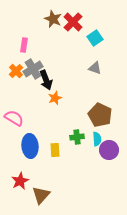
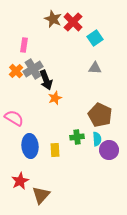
gray triangle: rotated 16 degrees counterclockwise
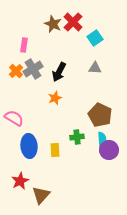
brown star: moved 5 px down
black arrow: moved 13 px right, 8 px up; rotated 48 degrees clockwise
cyan semicircle: moved 5 px right
blue ellipse: moved 1 px left
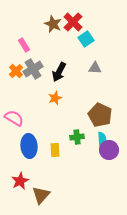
cyan square: moved 9 px left, 1 px down
pink rectangle: rotated 40 degrees counterclockwise
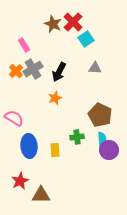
brown triangle: rotated 48 degrees clockwise
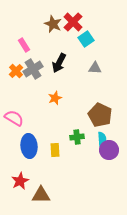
black arrow: moved 9 px up
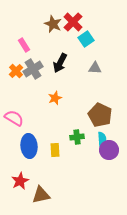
black arrow: moved 1 px right
brown triangle: rotated 12 degrees counterclockwise
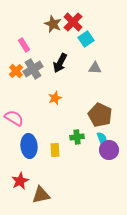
cyan semicircle: rotated 16 degrees counterclockwise
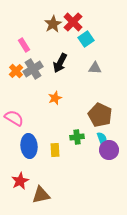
brown star: rotated 18 degrees clockwise
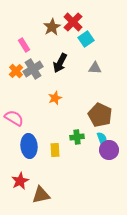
brown star: moved 1 px left, 3 px down
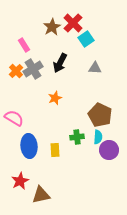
red cross: moved 1 px down
cyan semicircle: moved 4 px left, 2 px up; rotated 24 degrees clockwise
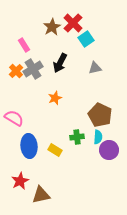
gray triangle: rotated 16 degrees counterclockwise
yellow rectangle: rotated 56 degrees counterclockwise
